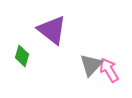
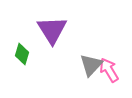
purple triangle: rotated 20 degrees clockwise
green diamond: moved 2 px up
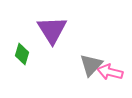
pink arrow: moved 1 px right, 2 px down; rotated 45 degrees counterclockwise
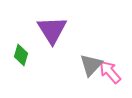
green diamond: moved 1 px left, 1 px down
pink arrow: rotated 35 degrees clockwise
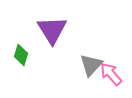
pink arrow: moved 1 px right, 2 px down
